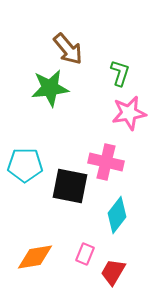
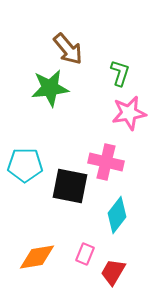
orange diamond: moved 2 px right
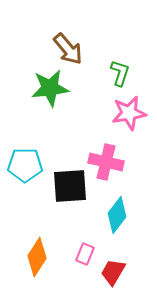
black square: rotated 15 degrees counterclockwise
orange diamond: rotated 48 degrees counterclockwise
